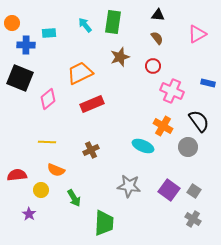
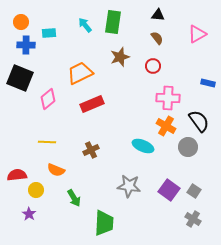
orange circle: moved 9 px right, 1 px up
pink cross: moved 4 px left, 7 px down; rotated 20 degrees counterclockwise
orange cross: moved 3 px right
yellow circle: moved 5 px left
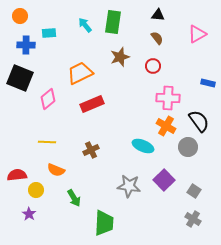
orange circle: moved 1 px left, 6 px up
purple square: moved 5 px left, 10 px up; rotated 10 degrees clockwise
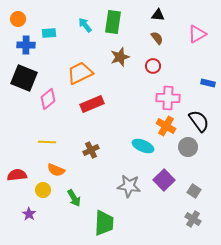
orange circle: moved 2 px left, 3 px down
black square: moved 4 px right
yellow circle: moved 7 px right
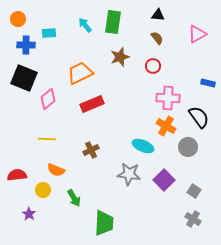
black semicircle: moved 4 px up
yellow line: moved 3 px up
gray star: moved 12 px up
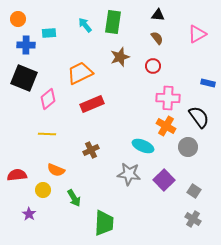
yellow line: moved 5 px up
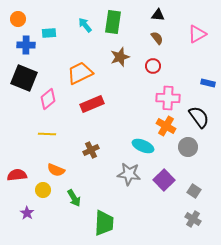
purple star: moved 2 px left, 1 px up
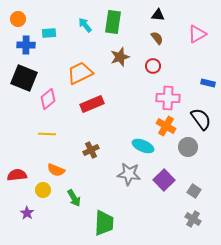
black semicircle: moved 2 px right, 2 px down
